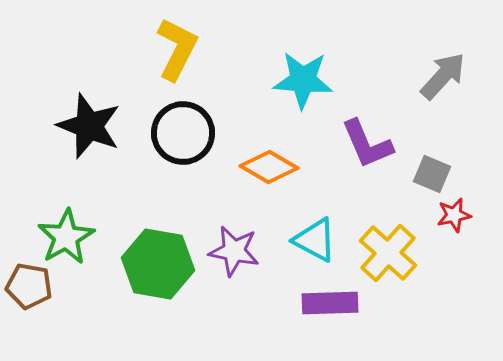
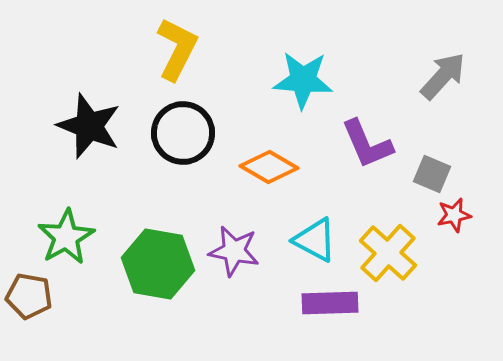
brown pentagon: moved 10 px down
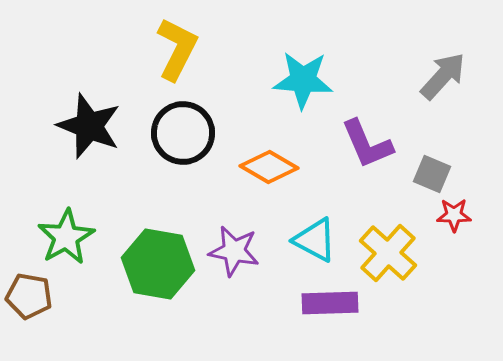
red star: rotated 12 degrees clockwise
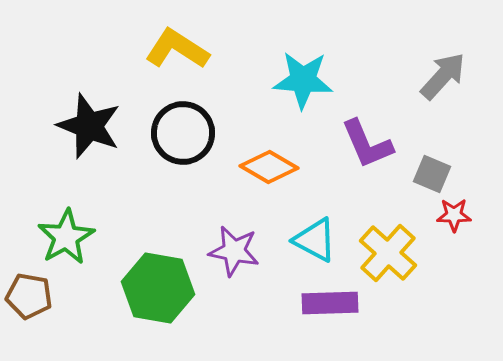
yellow L-shape: rotated 84 degrees counterclockwise
green hexagon: moved 24 px down
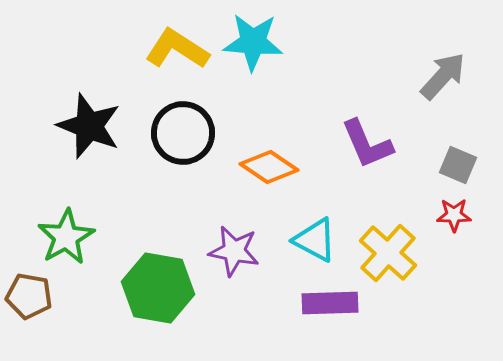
cyan star: moved 50 px left, 38 px up
orange diamond: rotated 4 degrees clockwise
gray square: moved 26 px right, 9 px up
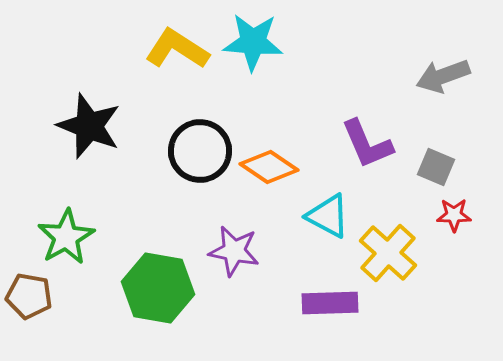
gray arrow: rotated 152 degrees counterclockwise
black circle: moved 17 px right, 18 px down
gray square: moved 22 px left, 2 px down
cyan triangle: moved 13 px right, 24 px up
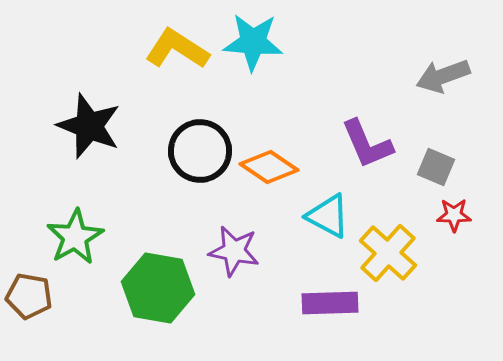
green star: moved 9 px right
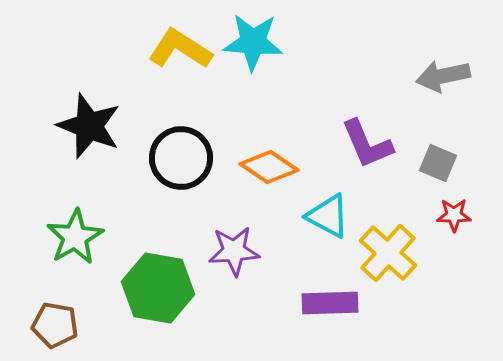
yellow L-shape: moved 3 px right
gray arrow: rotated 8 degrees clockwise
black circle: moved 19 px left, 7 px down
gray square: moved 2 px right, 4 px up
purple star: rotated 15 degrees counterclockwise
brown pentagon: moved 26 px right, 29 px down
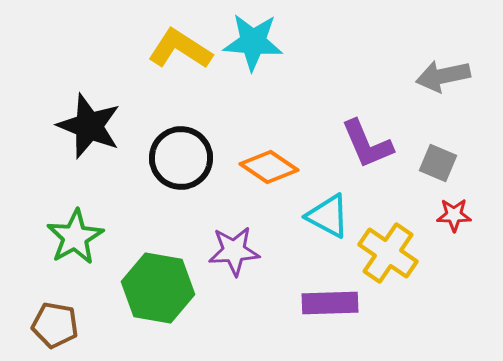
yellow cross: rotated 8 degrees counterclockwise
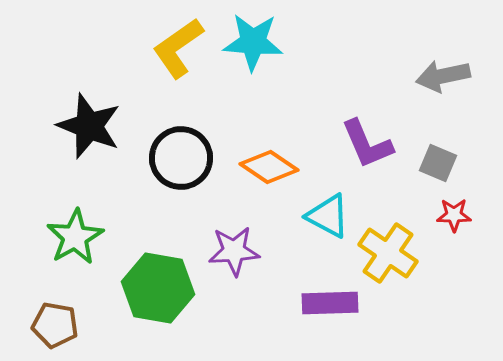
yellow L-shape: moved 2 px left, 1 px up; rotated 68 degrees counterclockwise
